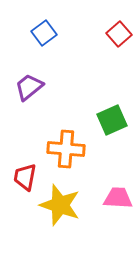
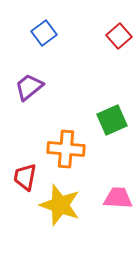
red square: moved 2 px down
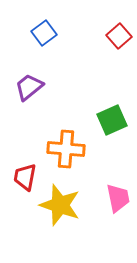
pink trapezoid: rotated 76 degrees clockwise
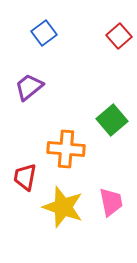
green square: rotated 16 degrees counterclockwise
pink trapezoid: moved 7 px left, 4 px down
yellow star: moved 3 px right, 2 px down
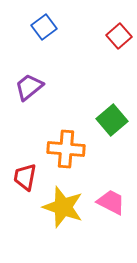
blue square: moved 6 px up
pink trapezoid: rotated 52 degrees counterclockwise
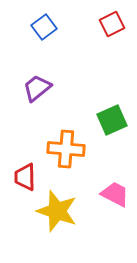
red square: moved 7 px left, 12 px up; rotated 15 degrees clockwise
purple trapezoid: moved 8 px right, 1 px down
green square: rotated 16 degrees clockwise
red trapezoid: rotated 12 degrees counterclockwise
pink trapezoid: moved 4 px right, 8 px up
yellow star: moved 6 px left, 4 px down
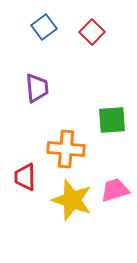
red square: moved 20 px left, 8 px down; rotated 20 degrees counterclockwise
purple trapezoid: rotated 124 degrees clockwise
green square: rotated 20 degrees clockwise
pink trapezoid: moved 4 px up; rotated 44 degrees counterclockwise
yellow star: moved 15 px right, 11 px up
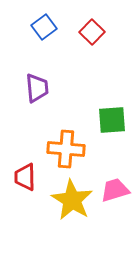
yellow star: rotated 12 degrees clockwise
